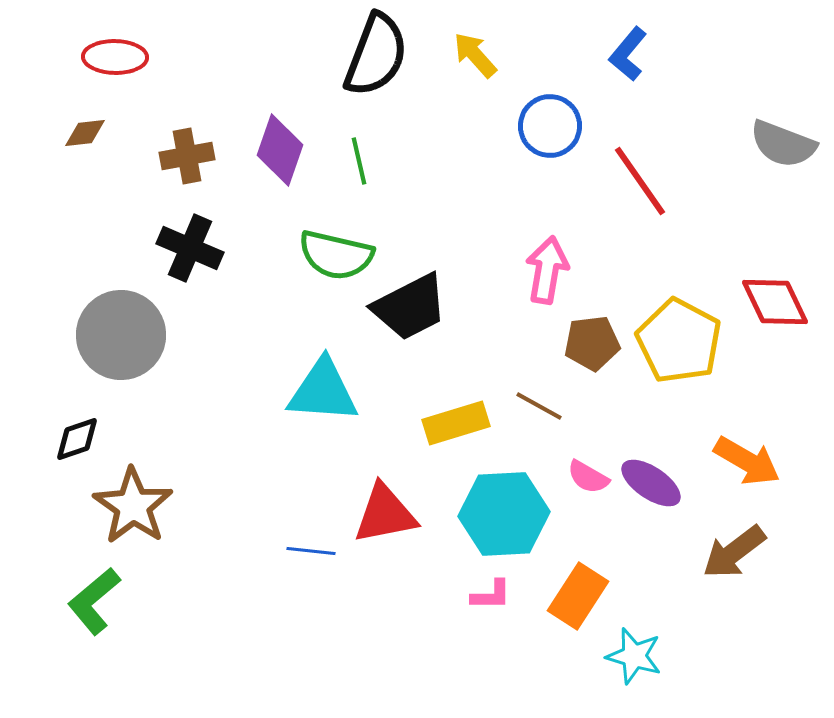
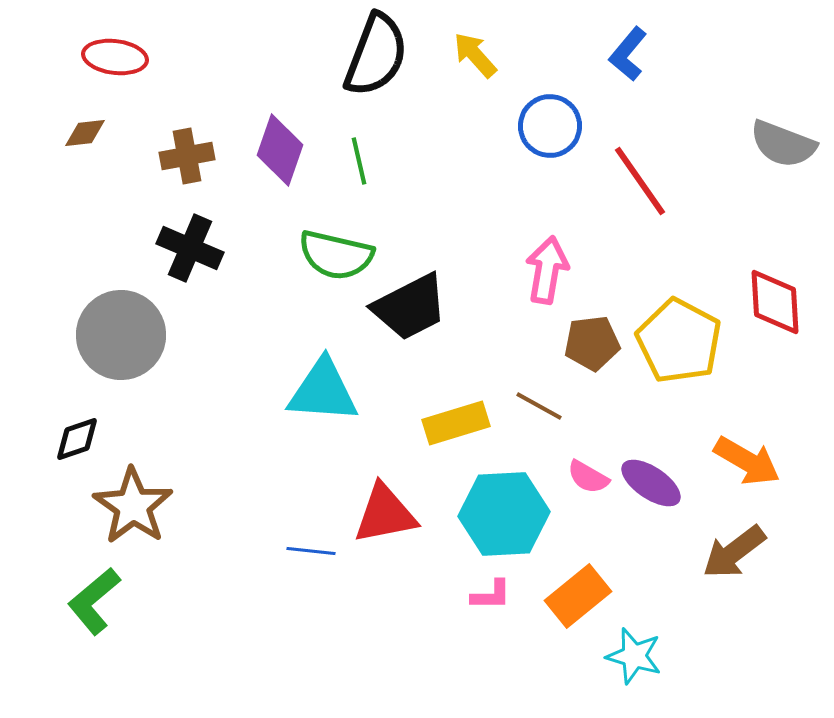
red ellipse: rotated 6 degrees clockwise
red diamond: rotated 22 degrees clockwise
orange rectangle: rotated 18 degrees clockwise
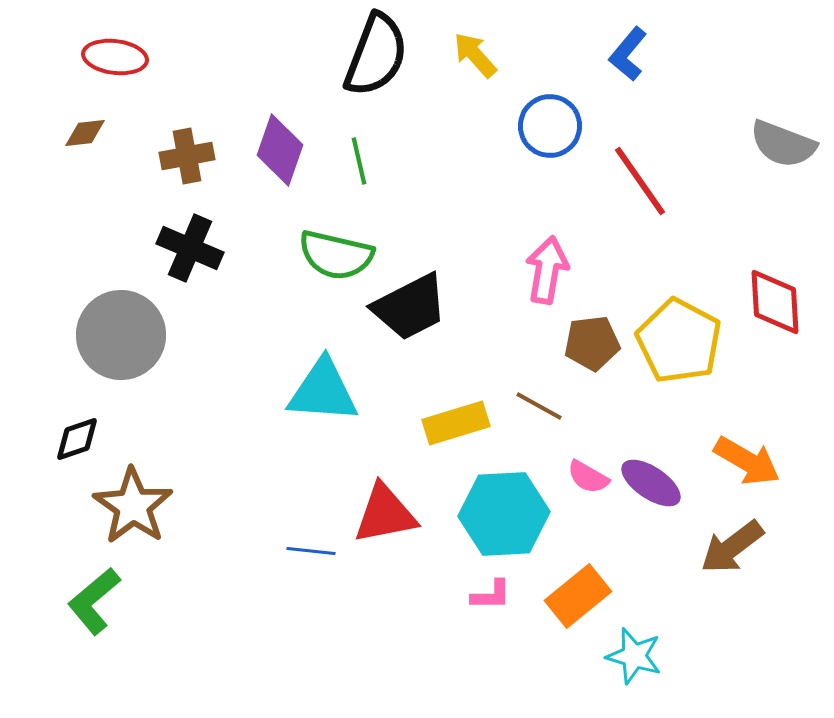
brown arrow: moved 2 px left, 5 px up
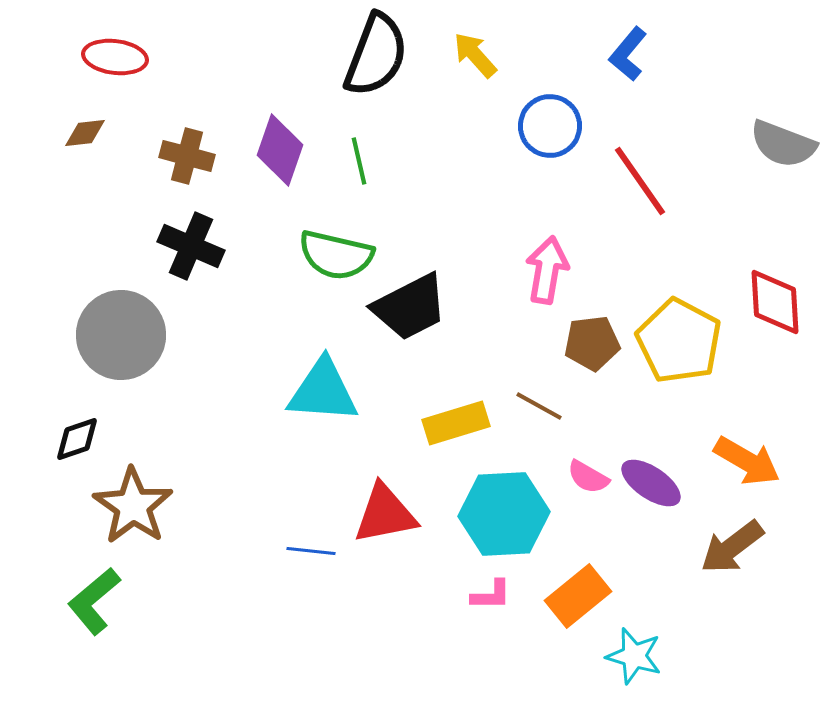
brown cross: rotated 26 degrees clockwise
black cross: moved 1 px right, 2 px up
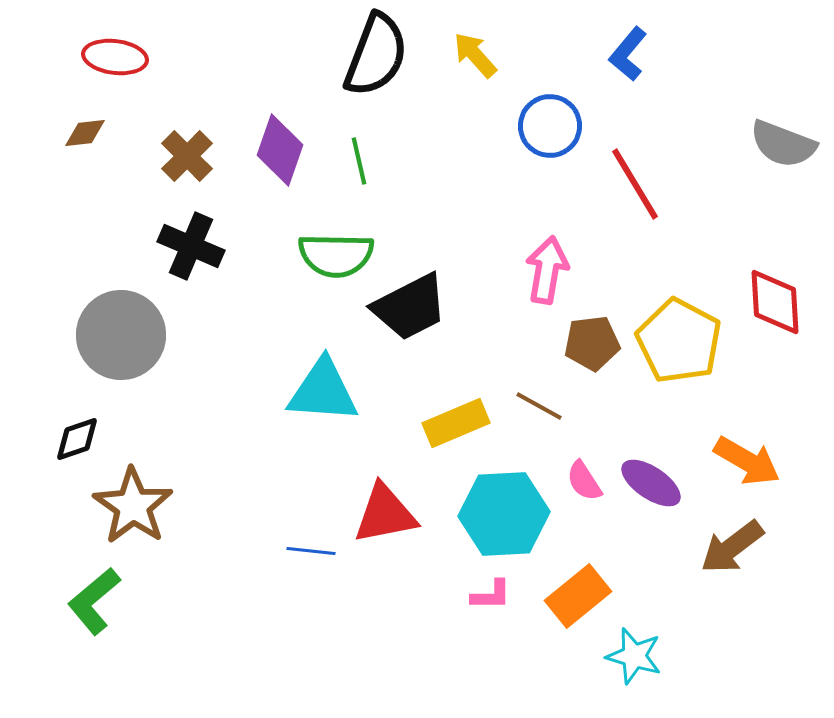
brown cross: rotated 30 degrees clockwise
red line: moved 5 px left, 3 px down; rotated 4 degrees clockwise
green semicircle: rotated 12 degrees counterclockwise
yellow rectangle: rotated 6 degrees counterclockwise
pink semicircle: moved 4 px left, 4 px down; rotated 27 degrees clockwise
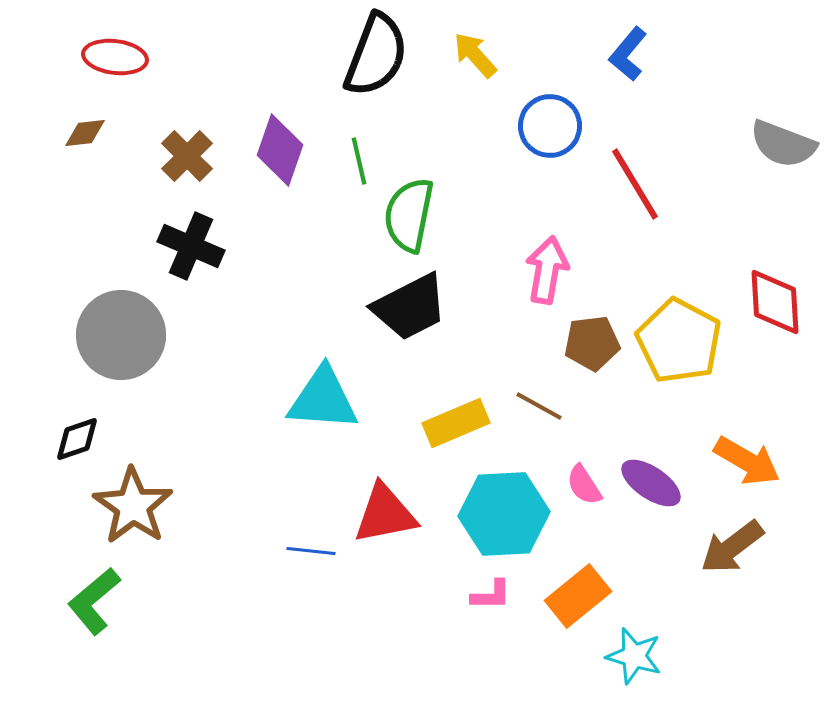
green semicircle: moved 73 px right, 40 px up; rotated 100 degrees clockwise
cyan triangle: moved 8 px down
pink semicircle: moved 4 px down
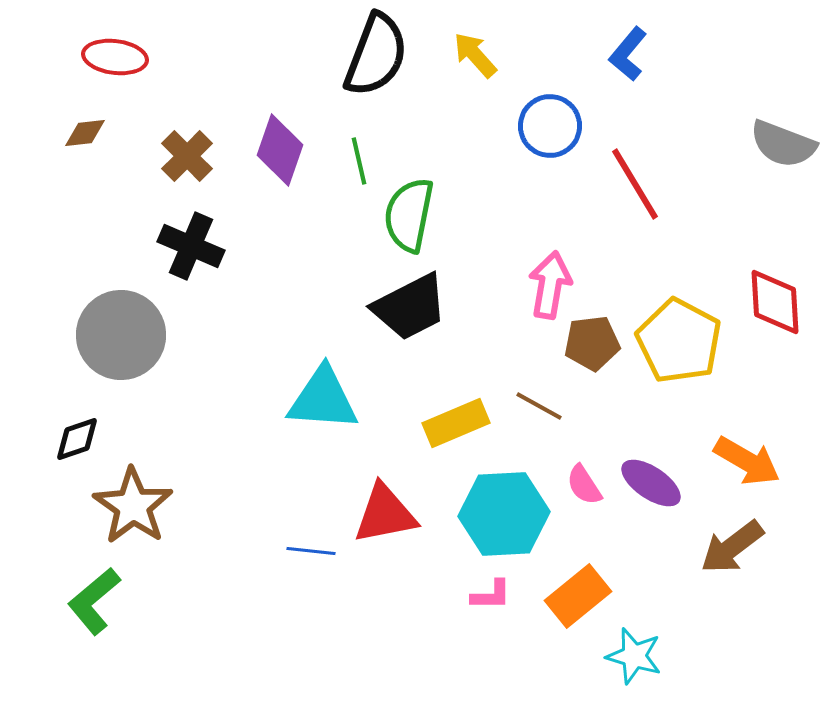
pink arrow: moved 3 px right, 15 px down
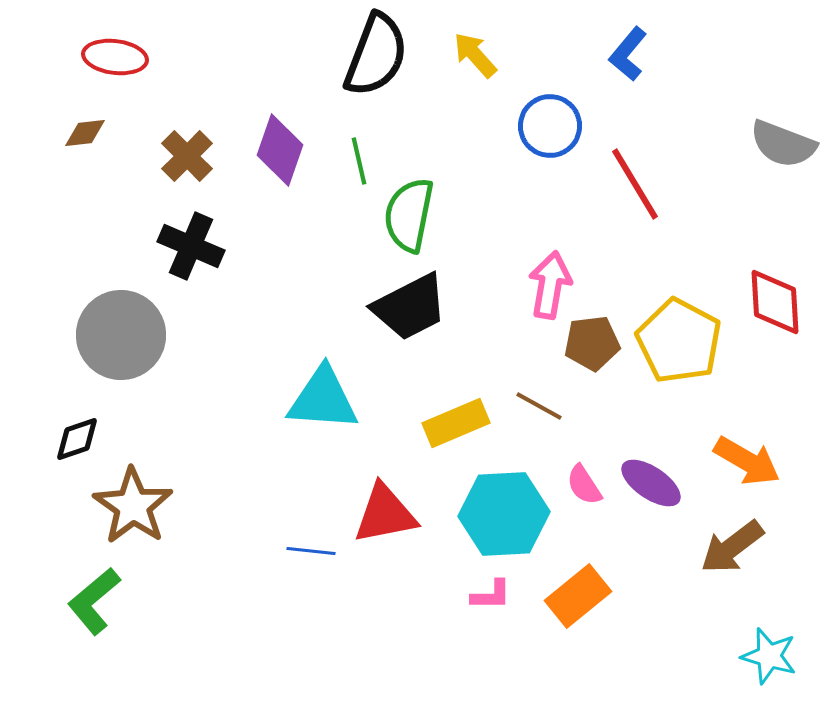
cyan star: moved 135 px right
